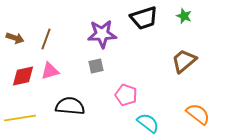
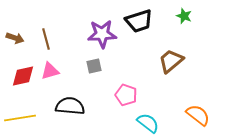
black trapezoid: moved 5 px left, 3 px down
brown line: rotated 35 degrees counterclockwise
brown trapezoid: moved 13 px left
gray square: moved 2 px left
orange semicircle: moved 1 px down
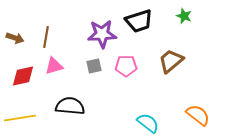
brown line: moved 2 px up; rotated 25 degrees clockwise
pink triangle: moved 4 px right, 5 px up
pink pentagon: moved 29 px up; rotated 20 degrees counterclockwise
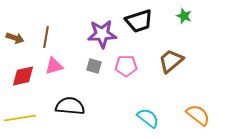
gray square: rotated 28 degrees clockwise
cyan semicircle: moved 5 px up
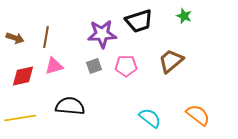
gray square: rotated 35 degrees counterclockwise
cyan semicircle: moved 2 px right
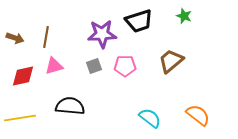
pink pentagon: moved 1 px left
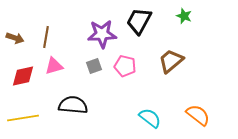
black trapezoid: rotated 136 degrees clockwise
pink pentagon: rotated 15 degrees clockwise
black semicircle: moved 3 px right, 1 px up
yellow line: moved 3 px right
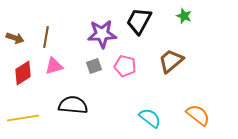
red diamond: moved 3 px up; rotated 20 degrees counterclockwise
